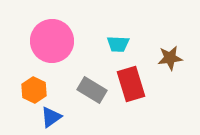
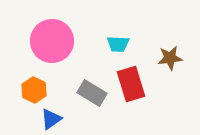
gray rectangle: moved 3 px down
blue triangle: moved 2 px down
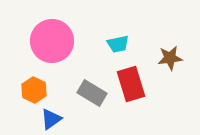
cyan trapezoid: rotated 15 degrees counterclockwise
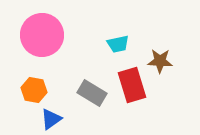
pink circle: moved 10 px left, 6 px up
brown star: moved 10 px left, 3 px down; rotated 10 degrees clockwise
red rectangle: moved 1 px right, 1 px down
orange hexagon: rotated 15 degrees counterclockwise
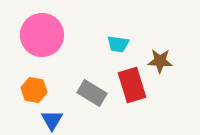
cyan trapezoid: rotated 20 degrees clockwise
blue triangle: moved 1 px right, 1 px down; rotated 25 degrees counterclockwise
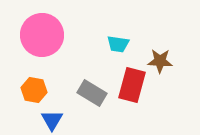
red rectangle: rotated 32 degrees clockwise
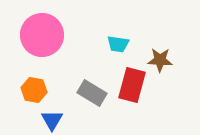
brown star: moved 1 px up
